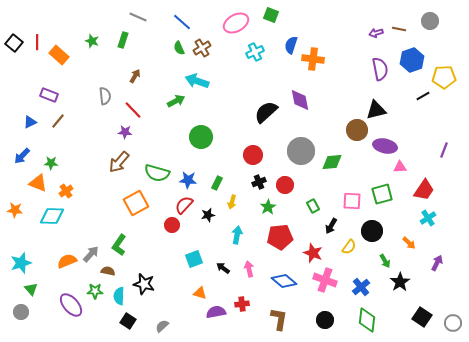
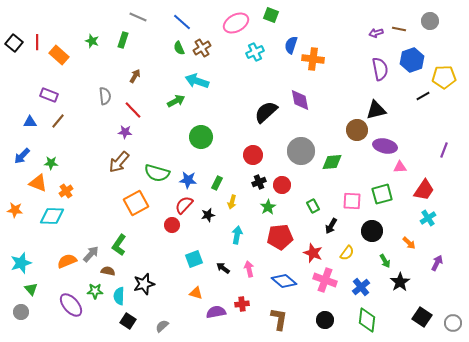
blue triangle at (30, 122): rotated 24 degrees clockwise
red circle at (285, 185): moved 3 px left
yellow semicircle at (349, 247): moved 2 px left, 6 px down
black star at (144, 284): rotated 30 degrees counterclockwise
orange triangle at (200, 293): moved 4 px left
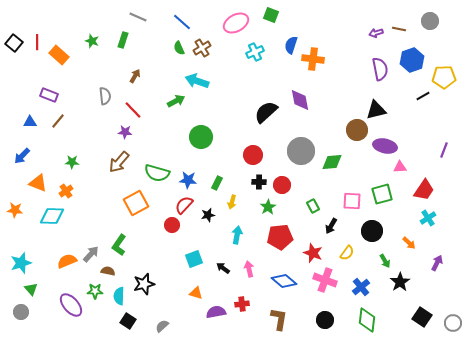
green star at (51, 163): moved 21 px right, 1 px up
black cross at (259, 182): rotated 24 degrees clockwise
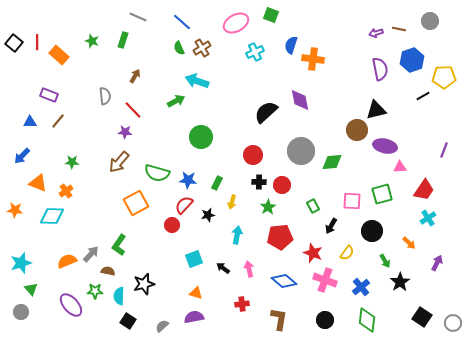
purple semicircle at (216, 312): moved 22 px left, 5 px down
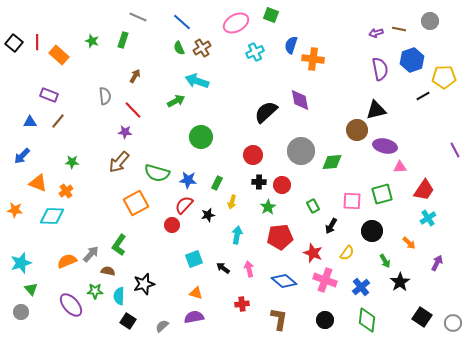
purple line at (444, 150): moved 11 px right; rotated 49 degrees counterclockwise
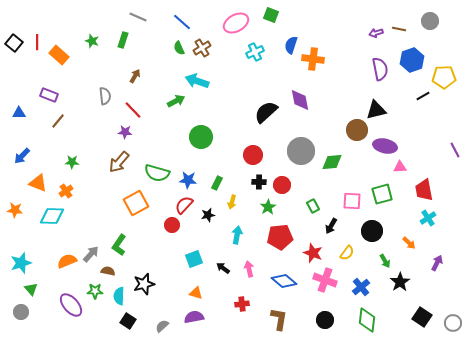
blue triangle at (30, 122): moved 11 px left, 9 px up
red trapezoid at (424, 190): rotated 135 degrees clockwise
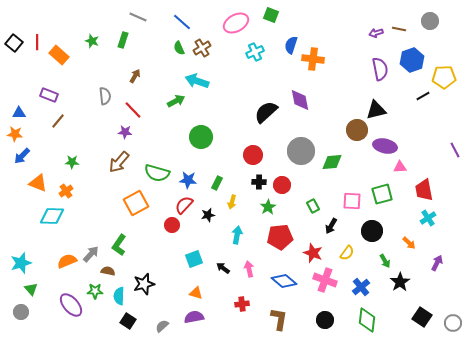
orange star at (15, 210): moved 76 px up
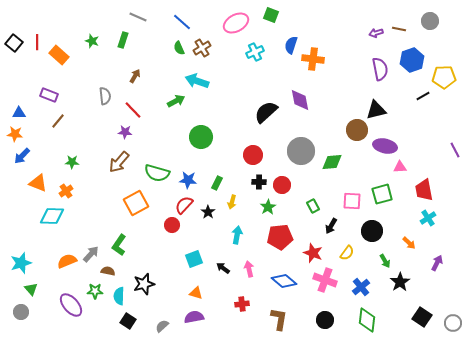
black star at (208, 215): moved 3 px up; rotated 24 degrees counterclockwise
